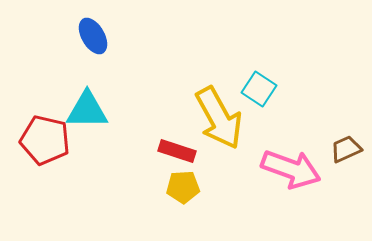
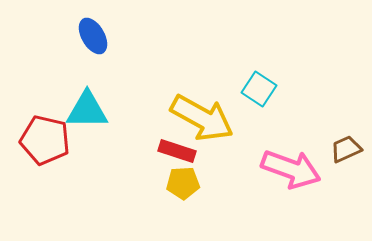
yellow arrow: moved 17 px left; rotated 32 degrees counterclockwise
yellow pentagon: moved 4 px up
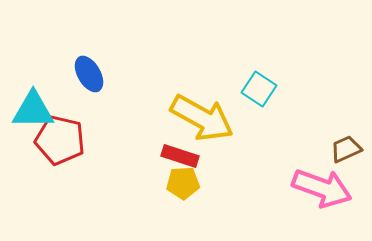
blue ellipse: moved 4 px left, 38 px down
cyan triangle: moved 54 px left
red pentagon: moved 15 px right
red rectangle: moved 3 px right, 5 px down
pink arrow: moved 31 px right, 19 px down
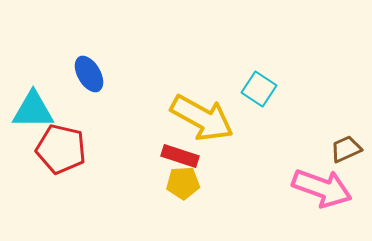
red pentagon: moved 1 px right, 9 px down
